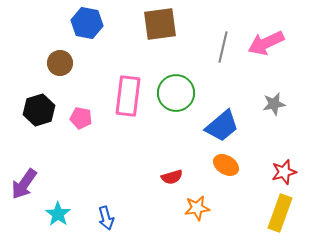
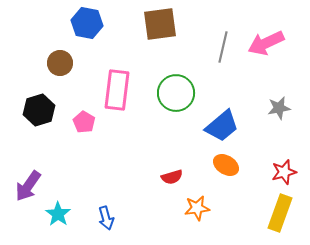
pink rectangle: moved 11 px left, 6 px up
gray star: moved 5 px right, 4 px down
pink pentagon: moved 3 px right, 4 px down; rotated 20 degrees clockwise
purple arrow: moved 4 px right, 2 px down
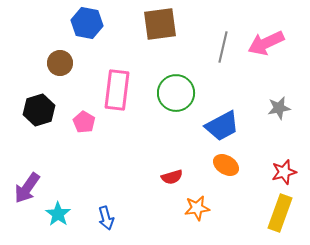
blue trapezoid: rotated 12 degrees clockwise
purple arrow: moved 1 px left, 2 px down
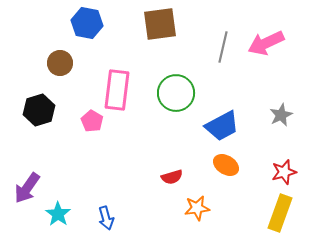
gray star: moved 2 px right, 7 px down; rotated 15 degrees counterclockwise
pink pentagon: moved 8 px right, 1 px up
